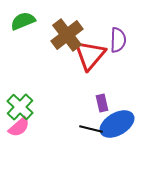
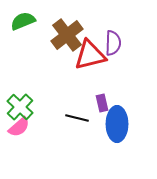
purple semicircle: moved 5 px left, 3 px down
red triangle: rotated 36 degrees clockwise
blue ellipse: rotated 60 degrees counterclockwise
black line: moved 14 px left, 11 px up
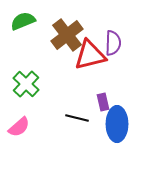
purple rectangle: moved 1 px right, 1 px up
green cross: moved 6 px right, 23 px up
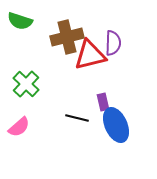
green semicircle: moved 3 px left; rotated 140 degrees counterclockwise
brown cross: moved 2 px down; rotated 24 degrees clockwise
blue ellipse: moved 1 px left, 1 px down; rotated 24 degrees counterclockwise
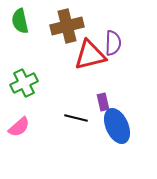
green semicircle: rotated 60 degrees clockwise
brown cross: moved 11 px up
green cross: moved 2 px left, 1 px up; rotated 20 degrees clockwise
black line: moved 1 px left
blue ellipse: moved 1 px right, 1 px down
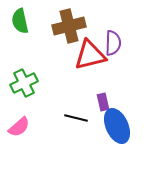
brown cross: moved 2 px right
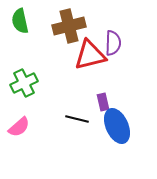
black line: moved 1 px right, 1 px down
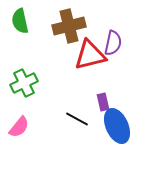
purple semicircle: rotated 10 degrees clockwise
black line: rotated 15 degrees clockwise
pink semicircle: rotated 10 degrees counterclockwise
